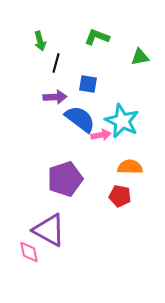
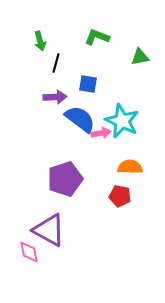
pink arrow: moved 2 px up
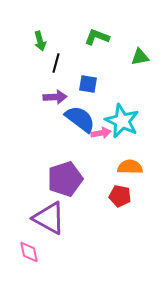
purple triangle: moved 12 px up
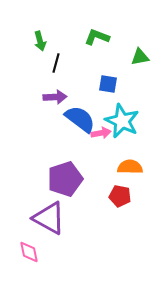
blue square: moved 20 px right
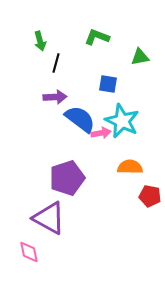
purple pentagon: moved 2 px right, 1 px up
red pentagon: moved 30 px right
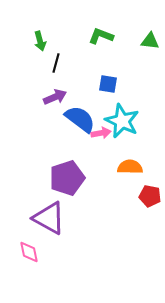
green L-shape: moved 4 px right, 1 px up
green triangle: moved 10 px right, 16 px up; rotated 18 degrees clockwise
purple arrow: rotated 20 degrees counterclockwise
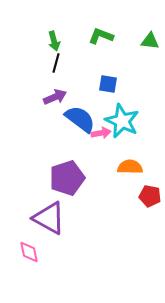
green arrow: moved 14 px right
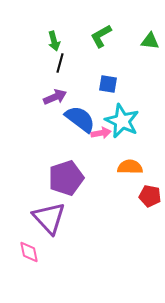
green L-shape: rotated 50 degrees counterclockwise
black line: moved 4 px right
purple pentagon: moved 1 px left
purple triangle: rotated 18 degrees clockwise
